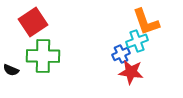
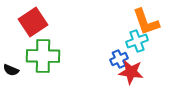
blue cross: moved 2 px left, 5 px down
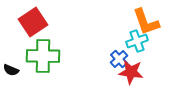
blue cross: rotated 18 degrees counterclockwise
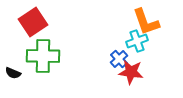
black semicircle: moved 2 px right, 3 px down
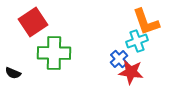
green cross: moved 11 px right, 3 px up
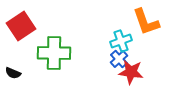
red square: moved 12 px left, 4 px down
cyan cross: moved 16 px left
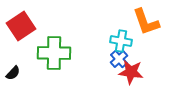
cyan cross: rotated 30 degrees clockwise
black semicircle: rotated 70 degrees counterclockwise
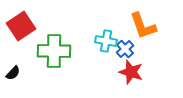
orange L-shape: moved 3 px left, 4 px down
cyan cross: moved 15 px left
green cross: moved 2 px up
blue cross: moved 6 px right, 10 px up
red star: rotated 10 degrees clockwise
